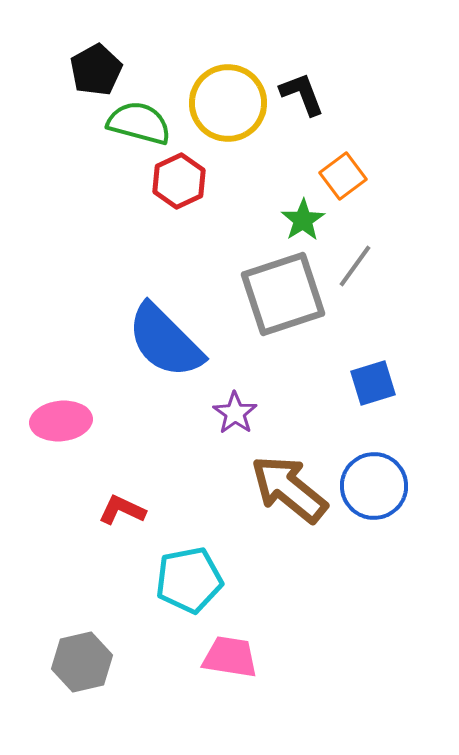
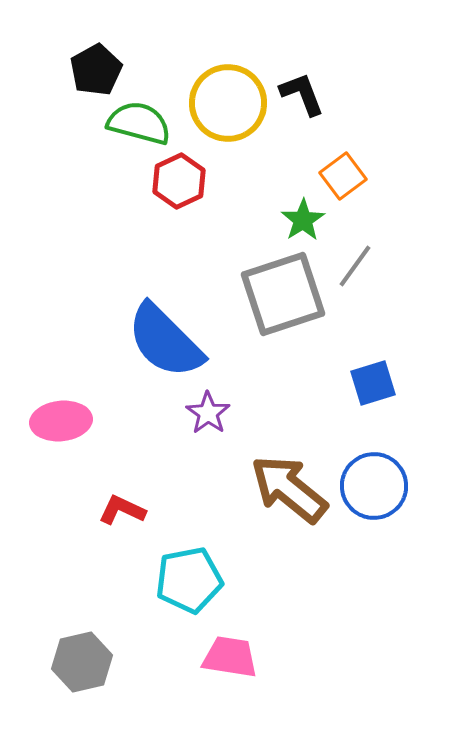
purple star: moved 27 px left
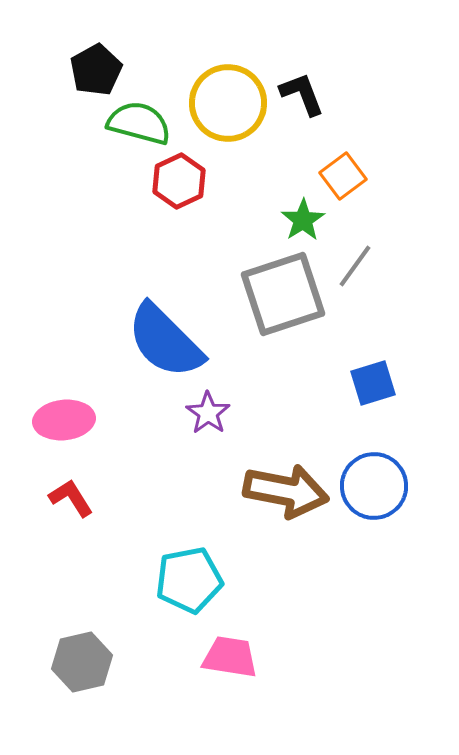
pink ellipse: moved 3 px right, 1 px up
brown arrow: moved 3 px left, 2 px down; rotated 152 degrees clockwise
red L-shape: moved 51 px left, 12 px up; rotated 33 degrees clockwise
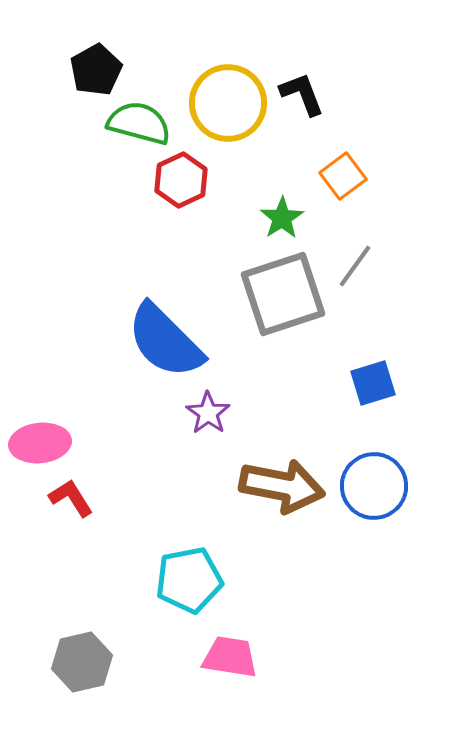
red hexagon: moved 2 px right, 1 px up
green star: moved 21 px left, 2 px up
pink ellipse: moved 24 px left, 23 px down
brown arrow: moved 4 px left, 5 px up
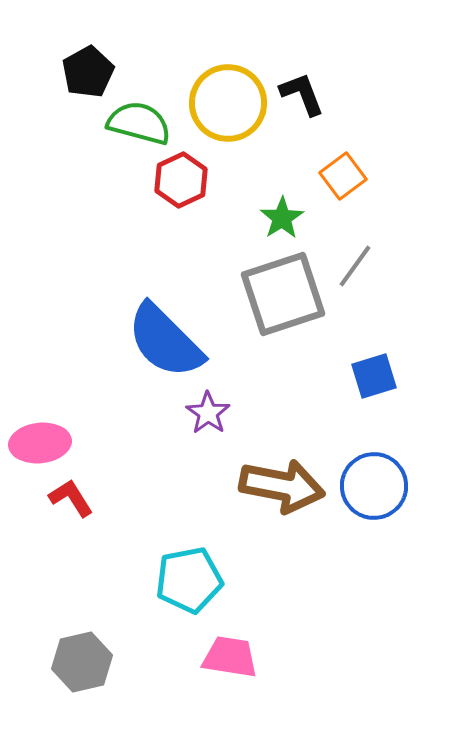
black pentagon: moved 8 px left, 2 px down
blue square: moved 1 px right, 7 px up
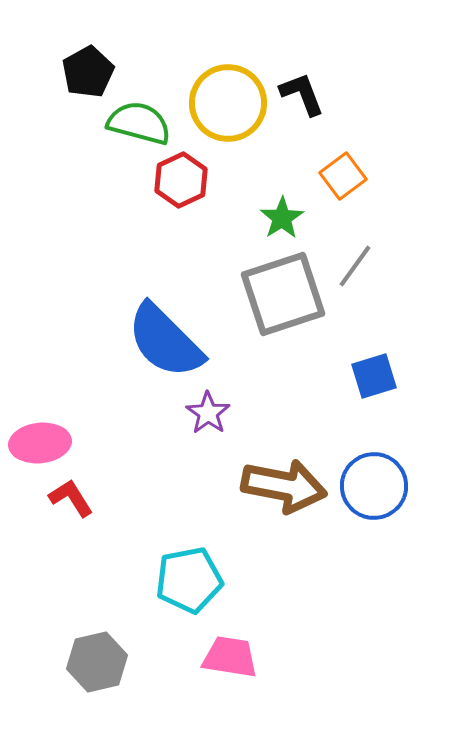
brown arrow: moved 2 px right
gray hexagon: moved 15 px right
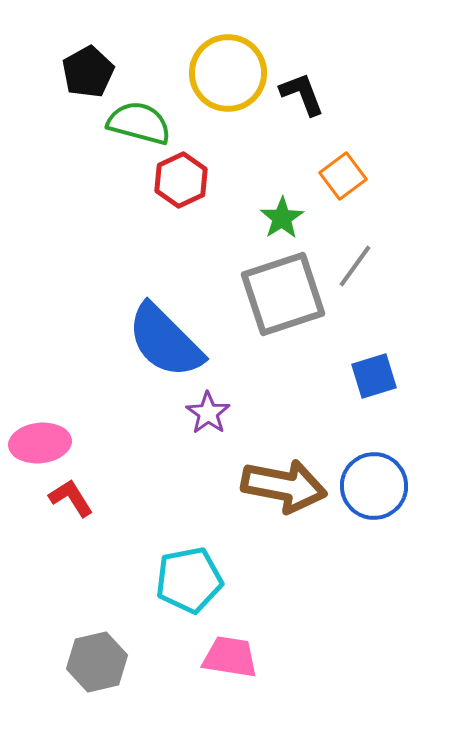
yellow circle: moved 30 px up
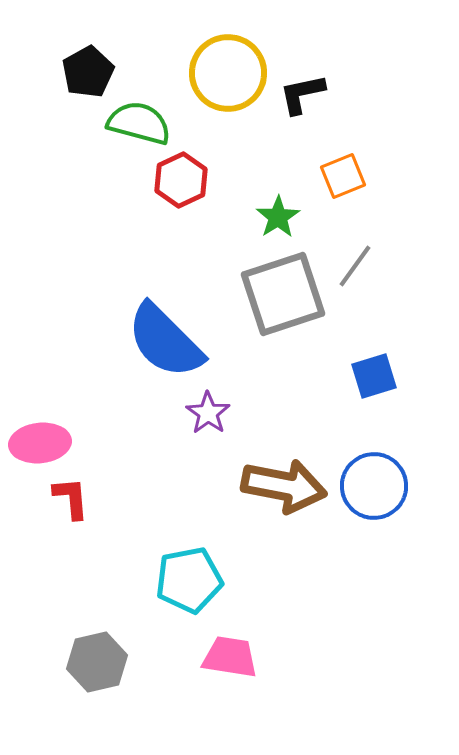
black L-shape: rotated 81 degrees counterclockwise
orange square: rotated 15 degrees clockwise
green star: moved 4 px left, 1 px up
red L-shape: rotated 27 degrees clockwise
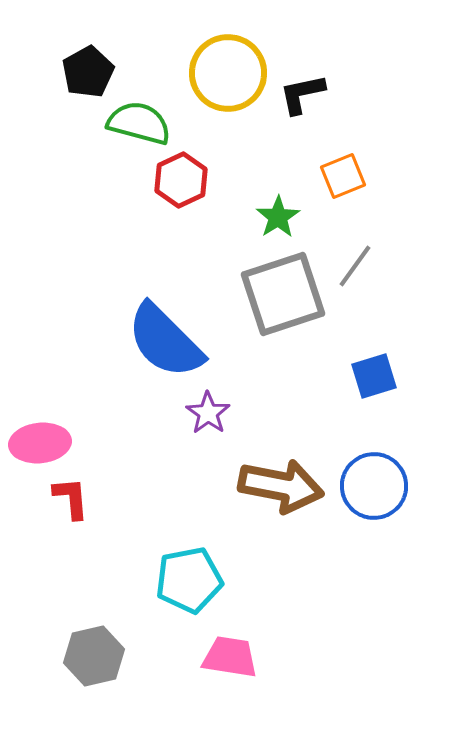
brown arrow: moved 3 px left
gray hexagon: moved 3 px left, 6 px up
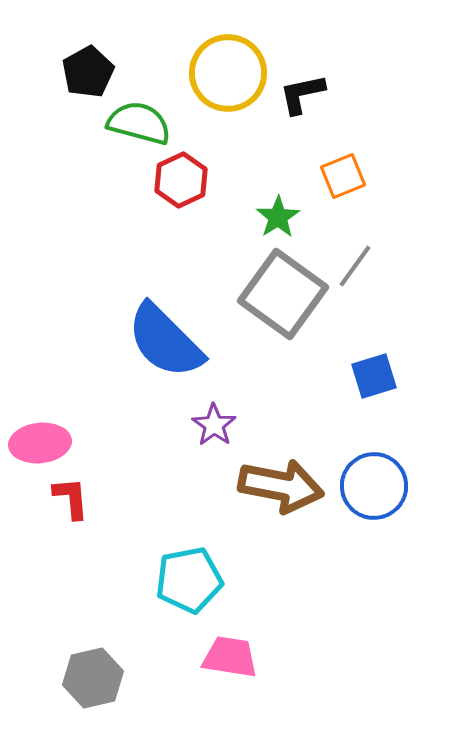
gray square: rotated 36 degrees counterclockwise
purple star: moved 6 px right, 12 px down
gray hexagon: moved 1 px left, 22 px down
